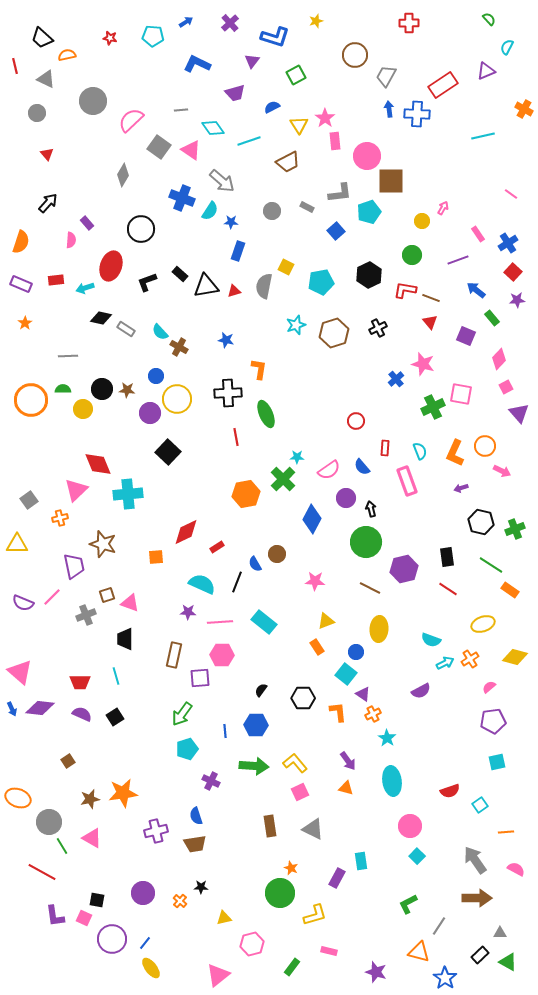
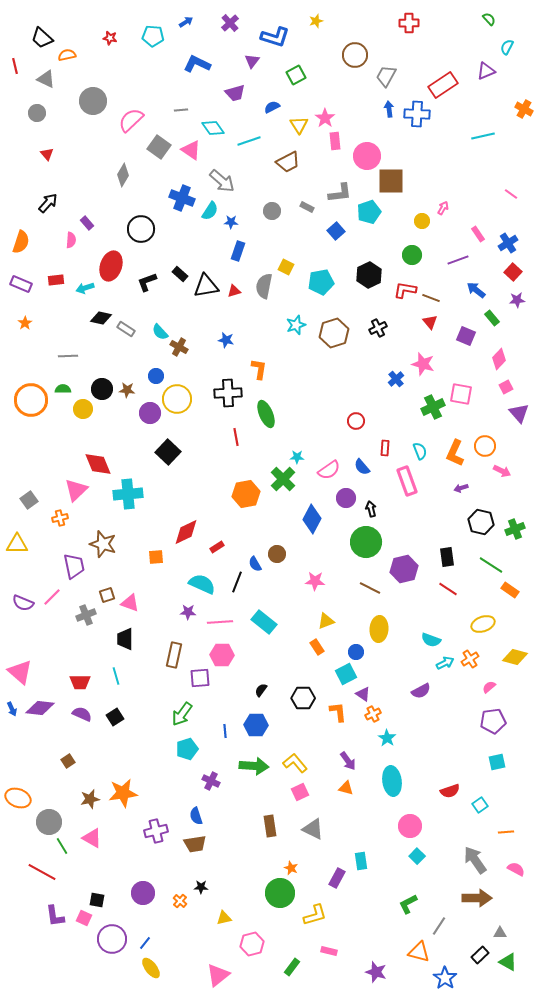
cyan square at (346, 674): rotated 25 degrees clockwise
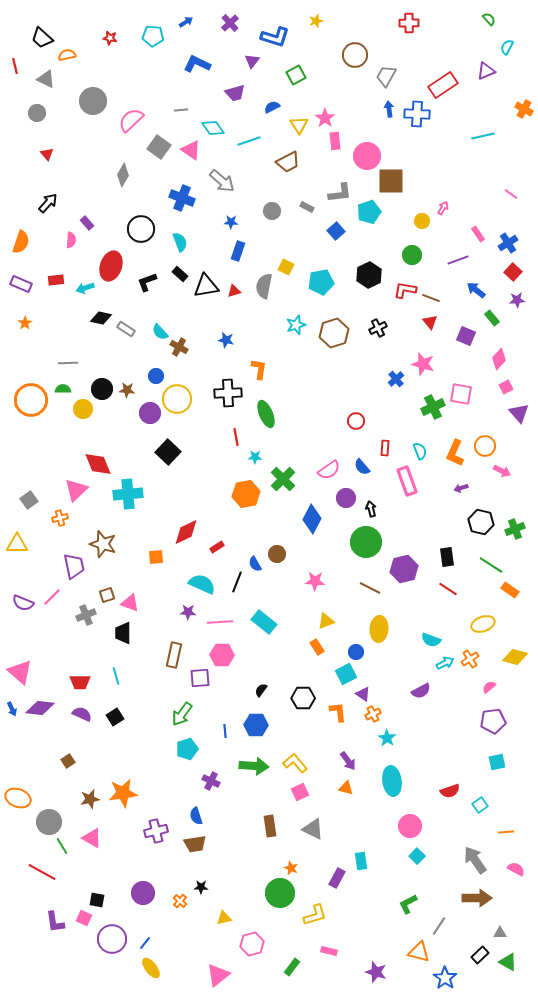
cyan semicircle at (210, 211): moved 30 px left, 31 px down; rotated 54 degrees counterclockwise
gray line at (68, 356): moved 7 px down
cyan star at (297, 457): moved 42 px left
black trapezoid at (125, 639): moved 2 px left, 6 px up
purple L-shape at (55, 916): moved 6 px down
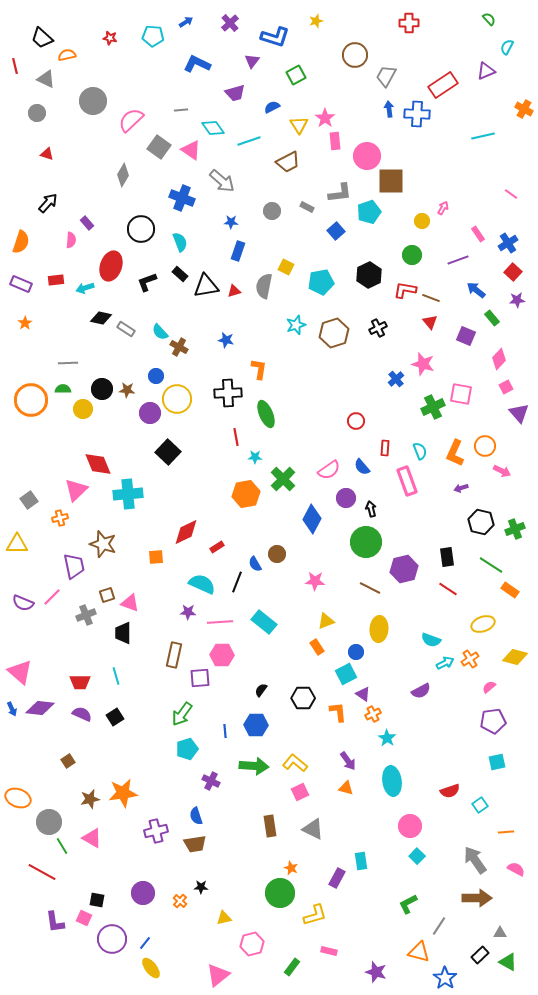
red triangle at (47, 154): rotated 32 degrees counterclockwise
yellow L-shape at (295, 763): rotated 10 degrees counterclockwise
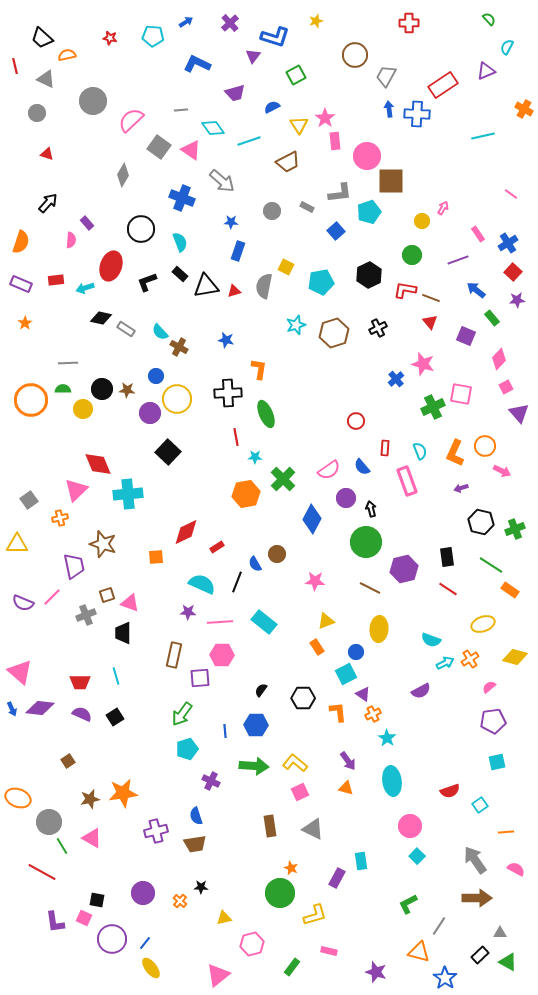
purple triangle at (252, 61): moved 1 px right, 5 px up
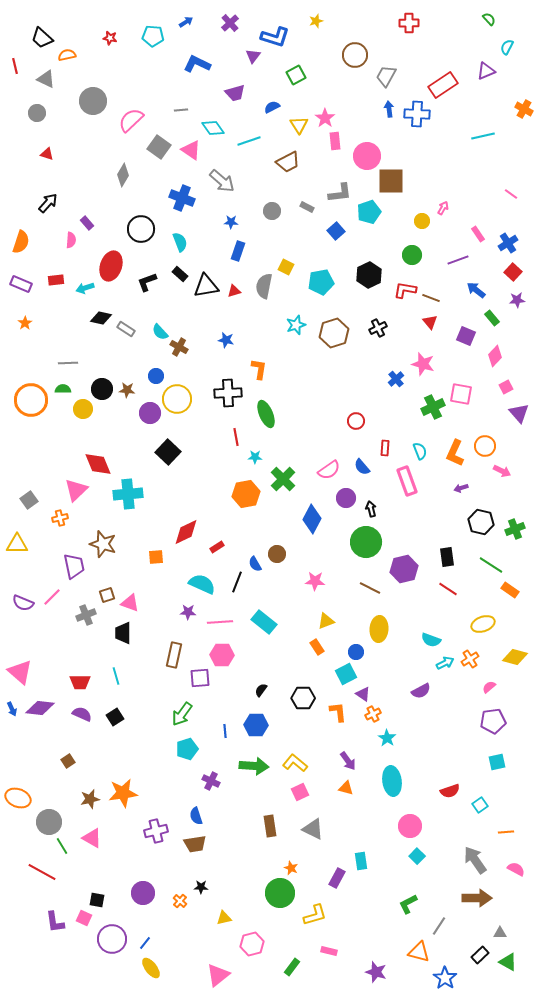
pink diamond at (499, 359): moved 4 px left, 3 px up
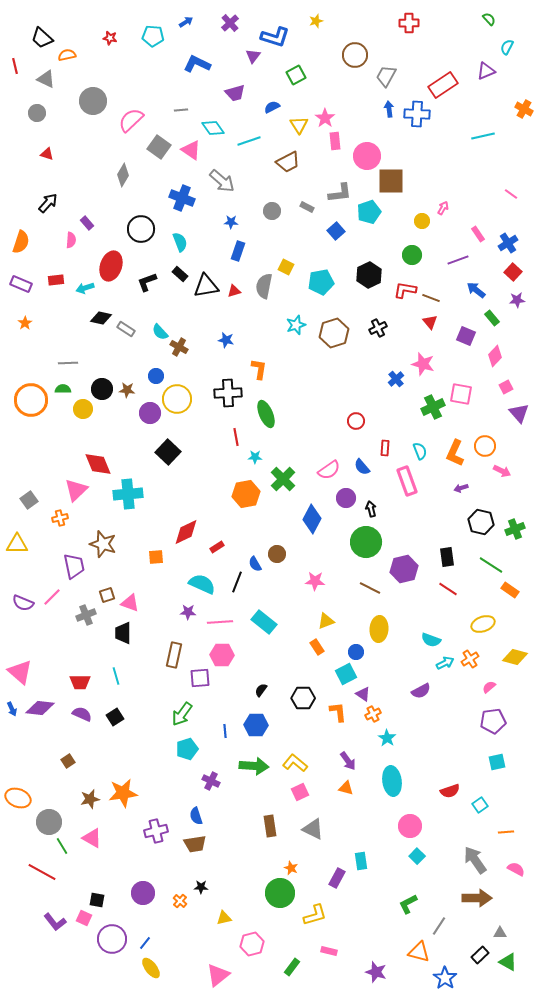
purple L-shape at (55, 922): rotated 30 degrees counterclockwise
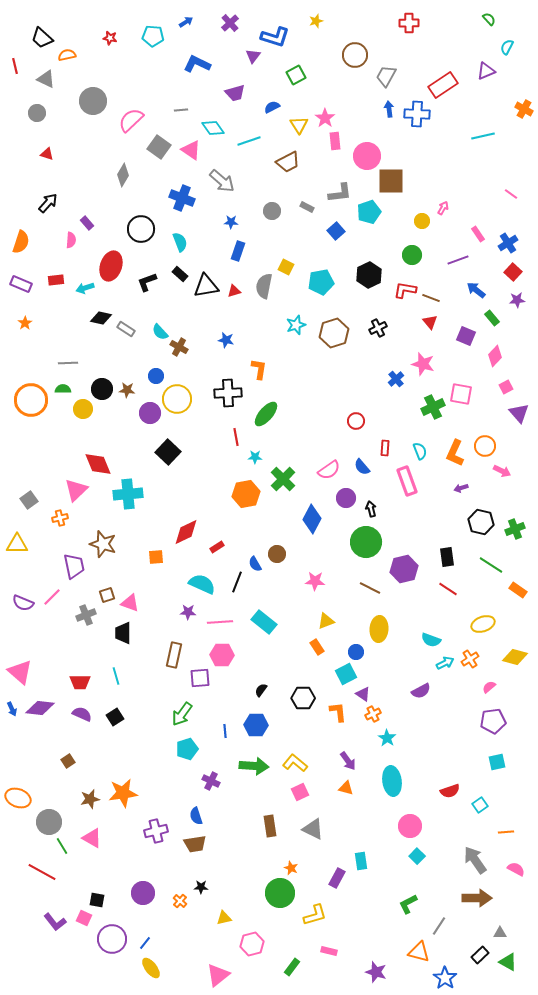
green ellipse at (266, 414): rotated 64 degrees clockwise
orange rectangle at (510, 590): moved 8 px right
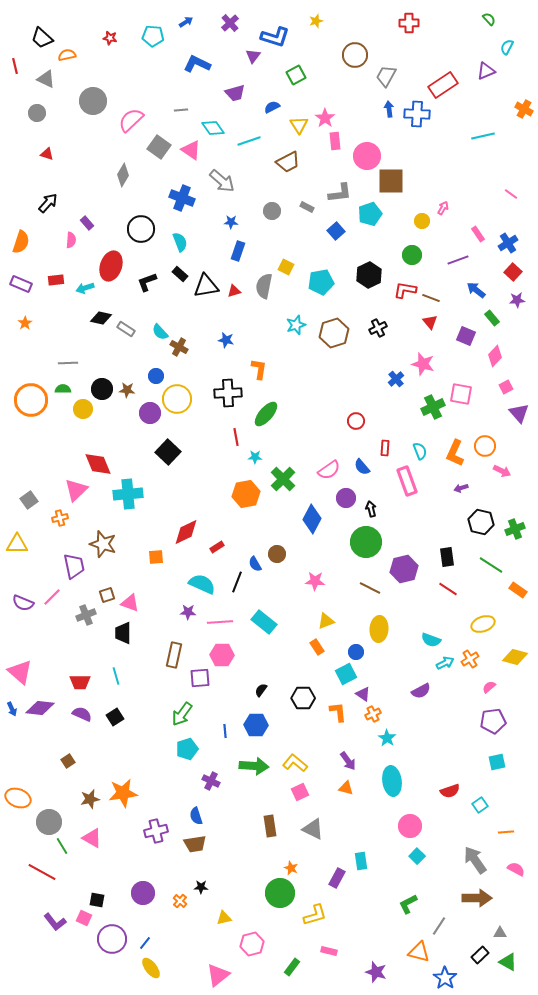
cyan pentagon at (369, 212): moved 1 px right, 2 px down
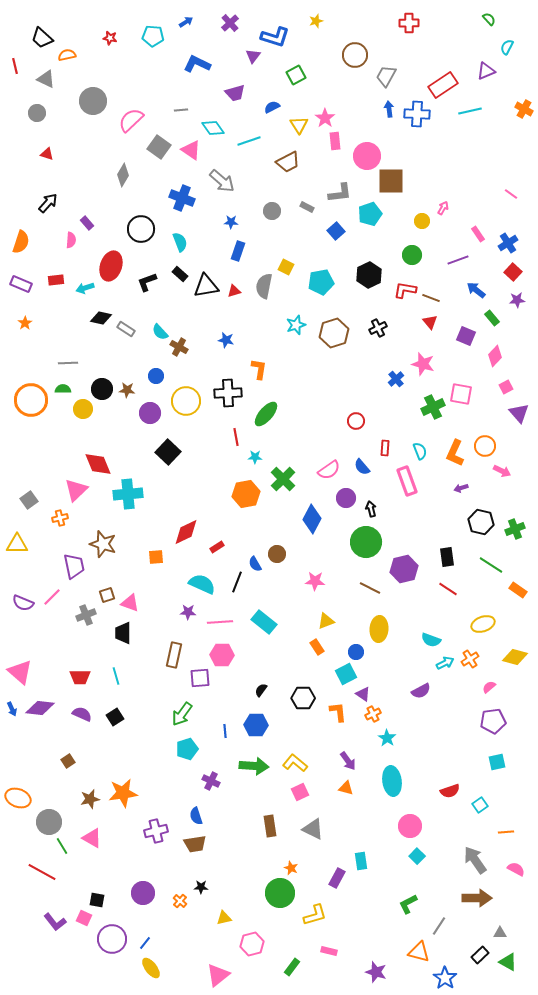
cyan line at (483, 136): moved 13 px left, 25 px up
yellow circle at (177, 399): moved 9 px right, 2 px down
red trapezoid at (80, 682): moved 5 px up
